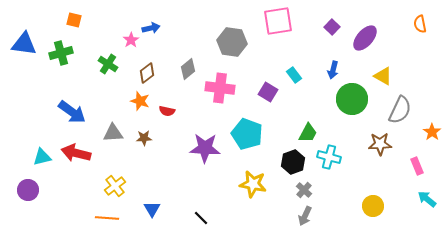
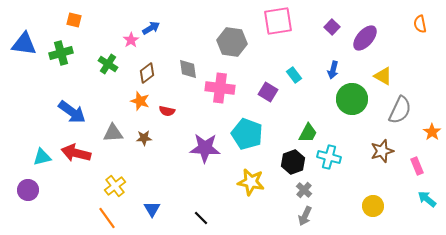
blue arrow at (151, 28): rotated 18 degrees counterclockwise
gray diamond at (188, 69): rotated 60 degrees counterclockwise
brown star at (380, 144): moved 2 px right, 7 px down; rotated 15 degrees counterclockwise
yellow star at (253, 184): moved 2 px left, 2 px up
orange line at (107, 218): rotated 50 degrees clockwise
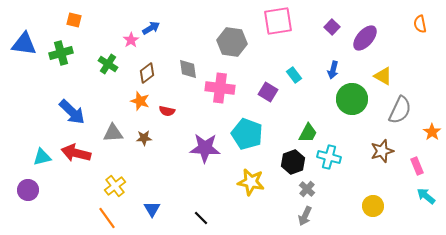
blue arrow at (72, 112): rotated 8 degrees clockwise
gray cross at (304, 190): moved 3 px right, 1 px up
cyan arrow at (427, 199): moved 1 px left, 3 px up
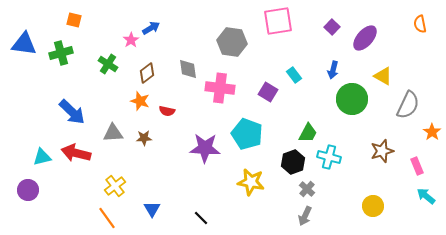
gray semicircle at (400, 110): moved 8 px right, 5 px up
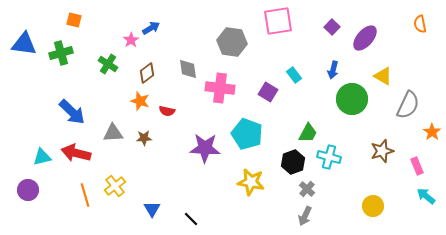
orange line at (107, 218): moved 22 px left, 23 px up; rotated 20 degrees clockwise
black line at (201, 218): moved 10 px left, 1 px down
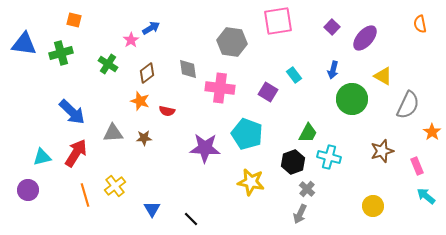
red arrow at (76, 153): rotated 108 degrees clockwise
gray arrow at (305, 216): moved 5 px left, 2 px up
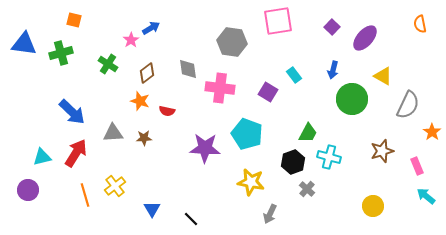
gray arrow at (300, 214): moved 30 px left
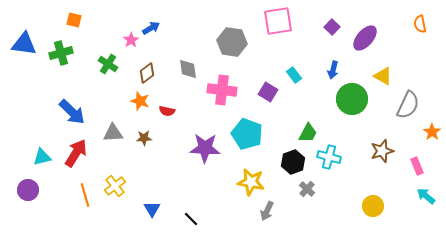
pink cross at (220, 88): moved 2 px right, 2 px down
gray arrow at (270, 214): moved 3 px left, 3 px up
